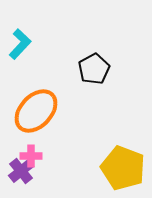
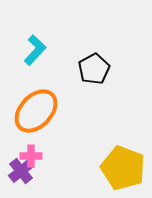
cyan L-shape: moved 15 px right, 6 px down
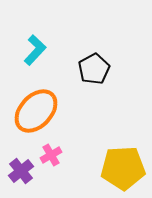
pink cross: moved 20 px right, 1 px up; rotated 30 degrees counterclockwise
yellow pentagon: rotated 24 degrees counterclockwise
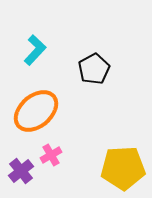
orange ellipse: rotated 6 degrees clockwise
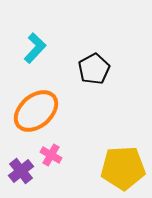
cyan L-shape: moved 2 px up
pink cross: rotated 30 degrees counterclockwise
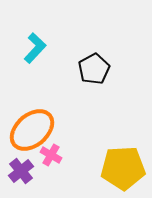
orange ellipse: moved 4 px left, 19 px down
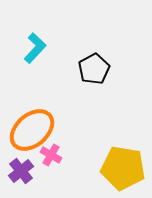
yellow pentagon: rotated 12 degrees clockwise
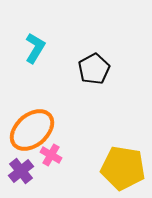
cyan L-shape: rotated 12 degrees counterclockwise
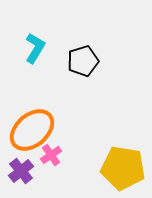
black pentagon: moved 11 px left, 8 px up; rotated 12 degrees clockwise
pink cross: rotated 25 degrees clockwise
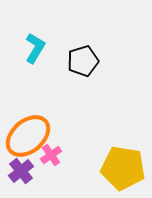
orange ellipse: moved 4 px left, 6 px down
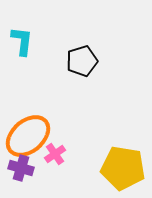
cyan L-shape: moved 13 px left, 7 px up; rotated 24 degrees counterclockwise
black pentagon: moved 1 px left
pink cross: moved 4 px right, 1 px up
purple cross: moved 3 px up; rotated 35 degrees counterclockwise
